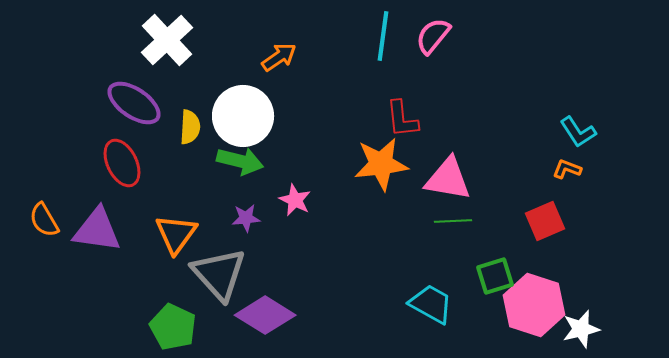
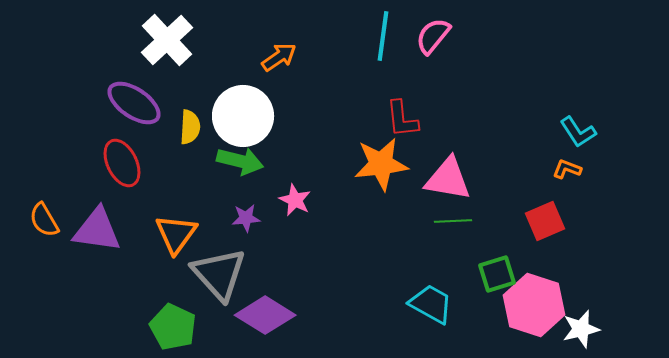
green square: moved 2 px right, 2 px up
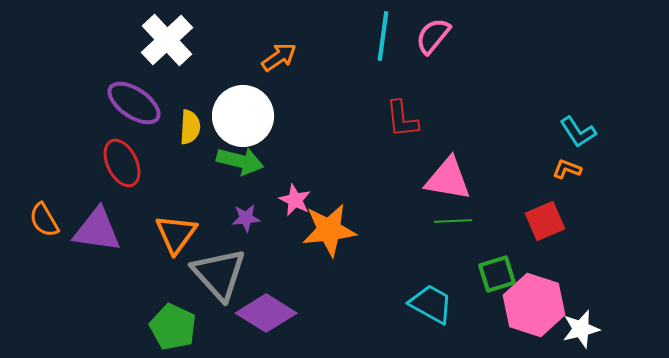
orange star: moved 52 px left, 66 px down
purple diamond: moved 1 px right, 2 px up
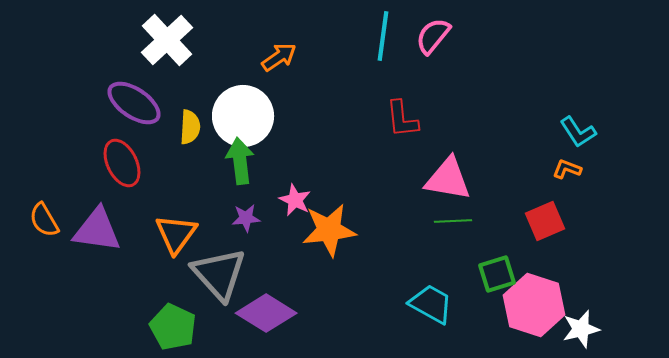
green arrow: rotated 111 degrees counterclockwise
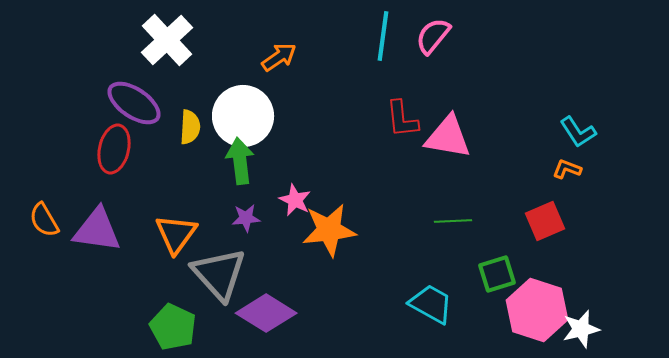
red ellipse: moved 8 px left, 14 px up; rotated 39 degrees clockwise
pink triangle: moved 42 px up
pink hexagon: moved 3 px right, 5 px down
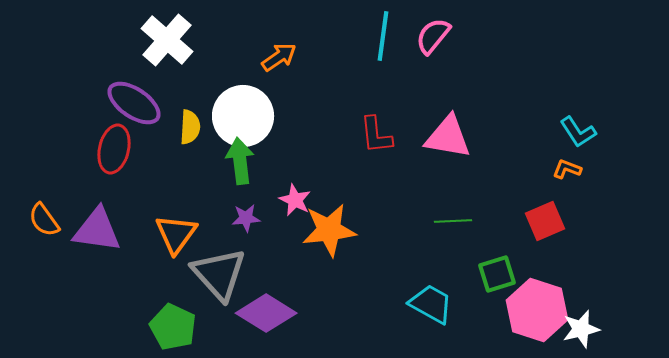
white cross: rotated 6 degrees counterclockwise
red L-shape: moved 26 px left, 16 px down
orange semicircle: rotated 6 degrees counterclockwise
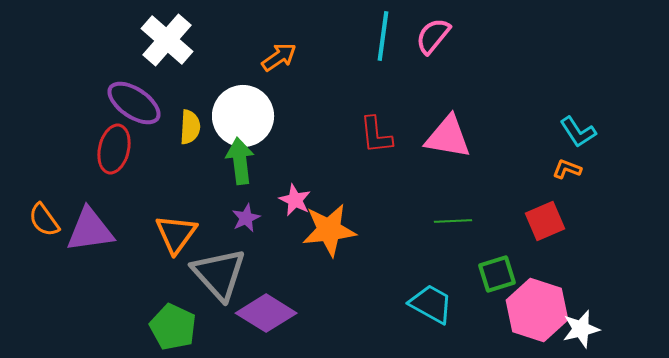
purple star: rotated 20 degrees counterclockwise
purple triangle: moved 7 px left; rotated 16 degrees counterclockwise
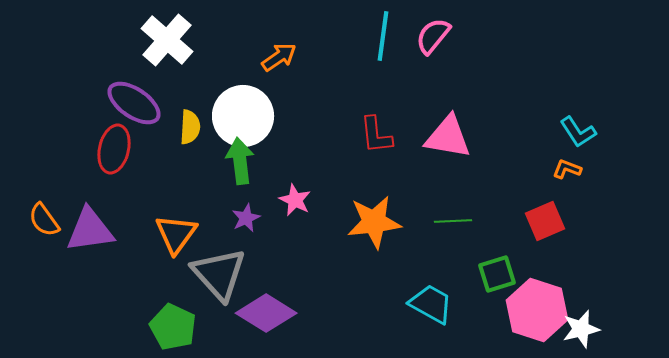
orange star: moved 45 px right, 8 px up
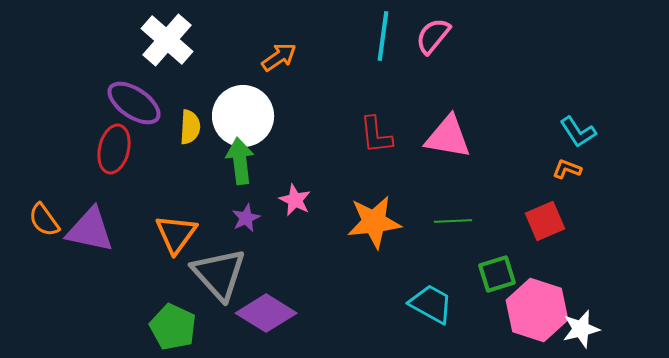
purple triangle: rotated 20 degrees clockwise
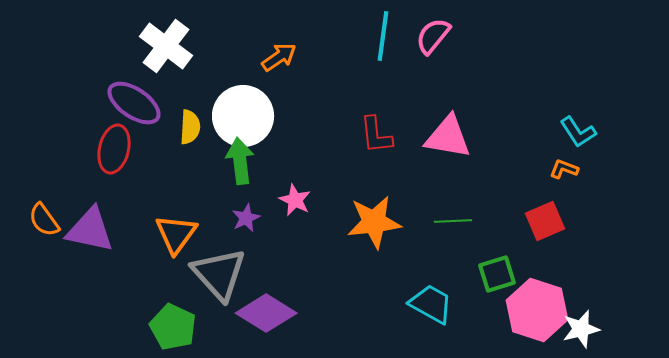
white cross: moved 1 px left, 6 px down; rotated 4 degrees counterclockwise
orange L-shape: moved 3 px left
